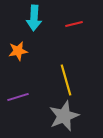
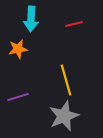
cyan arrow: moved 3 px left, 1 px down
orange star: moved 2 px up
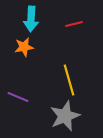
orange star: moved 6 px right, 2 px up
yellow line: moved 3 px right
purple line: rotated 40 degrees clockwise
gray star: moved 1 px right
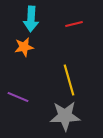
gray star: rotated 20 degrees clockwise
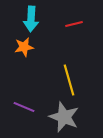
purple line: moved 6 px right, 10 px down
gray star: moved 1 px left, 1 px down; rotated 24 degrees clockwise
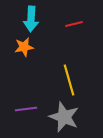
purple line: moved 2 px right, 2 px down; rotated 30 degrees counterclockwise
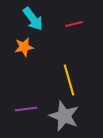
cyan arrow: moved 2 px right; rotated 40 degrees counterclockwise
gray star: moved 1 px up
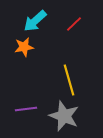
cyan arrow: moved 2 px right, 2 px down; rotated 85 degrees clockwise
red line: rotated 30 degrees counterclockwise
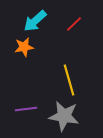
gray star: rotated 12 degrees counterclockwise
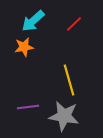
cyan arrow: moved 2 px left
purple line: moved 2 px right, 2 px up
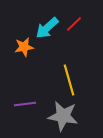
cyan arrow: moved 14 px right, 7 px down
purple line: moved 3 px left, 3 px up
gray star: moved 1 px left
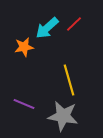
purple line: moved 1 px left; rotated 30 degrees clockwise
